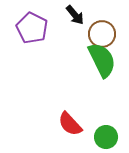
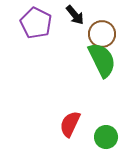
purple pentagon: moved 4 px right, 5 px up
red semicircle: rotated 68 degrees clockwise
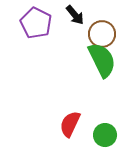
green circle: moved 1 px left, 2 px up
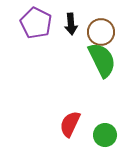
black arrow: moved 4 px left, 9 px down; rotated 35 degrees clockwise
brown circle: moved 1 px left, 2 px up
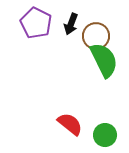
black arrow: rotated 25 degrees clockwise
brown circle: moved 5 px left, 4 px down
green semicircle: moved 2 px right
red semicircle: rotated 104 degrees clockwise
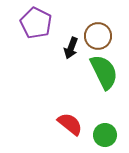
black arrow: moved 24 px down
brown circle: moved 2 px right
green semicircle: moved 12 px down
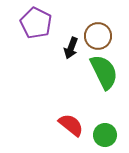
red semicircle: moved 1 px right, 1 px down
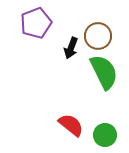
purple pentagon: rotated 24 degrees clockwise
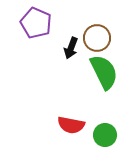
purple pentagon: rotated 28 degrees counterclockwise
brown circle: moved 1 px left, 2 px down
red semicircle: rotated 152 degrees clockwise
